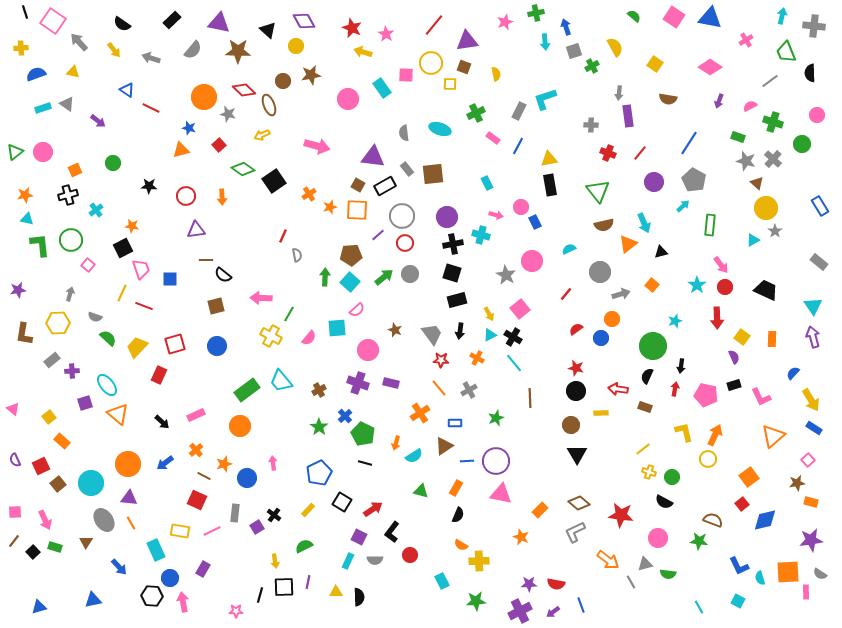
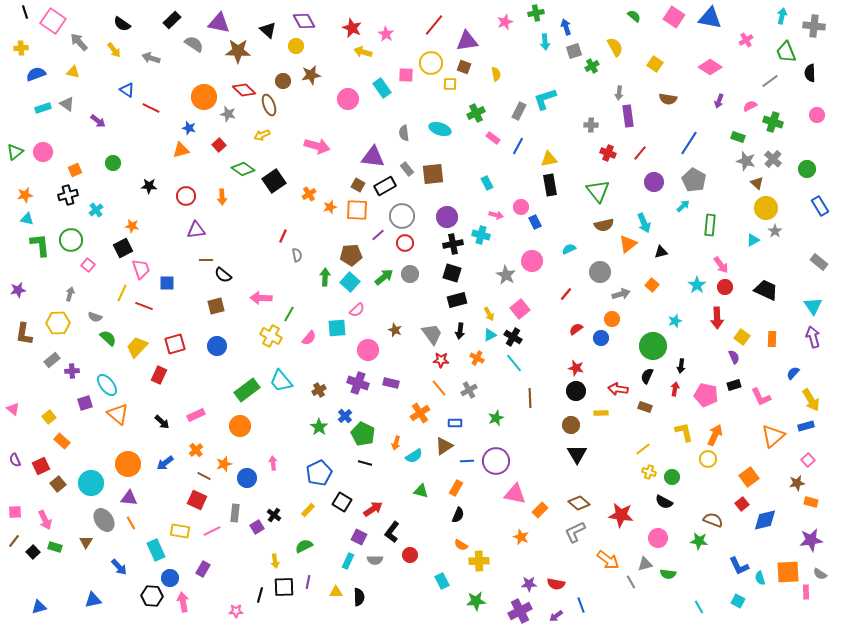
gray semicircle at (193, 50): moved 1 px right, 6 px up; rotated 96 degrees counterclockwise
green circle at (802, 144): moved 5 px right, 25 px down
blue square at (170, 279): moved 3 px left, 4 px down
blue rectangle at (814, 428): moved 8 px left, 2 px up; rotated 49 degrees counterclockwise
pink triangle at (501, 494): moved 14 px right
purple arrow at (553, 612): moved 3 px right, 4 px down
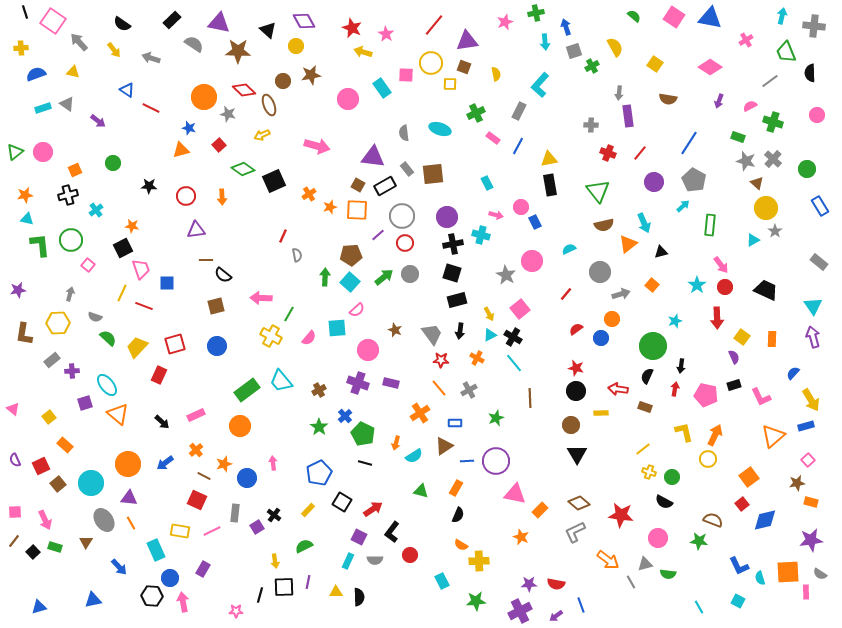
cyan L-shape at (545, 99): moved 5 px left, 14 px up; rotated 30 degrees counterclockwise
black square at (274, 181): rotated 10 degrees clockwise
orange rectangle at (62, 441): moved 3 px right, 4 px down
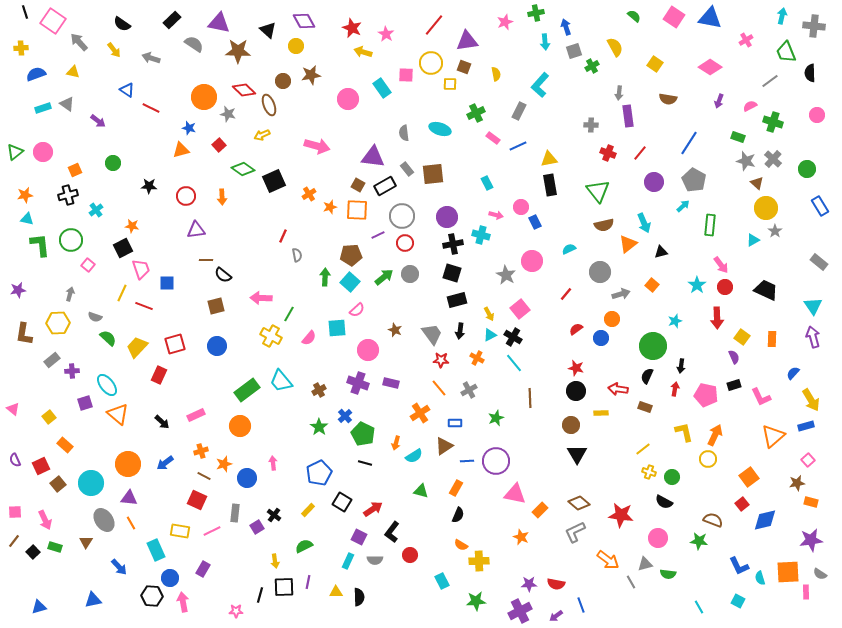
blue line at (518, 146): rotated 36 degrees clockwise
purple line at (378, 235): rotated 16 degrees clockwise
orange cross at (196, 450): moved 5 px right, 1 px down; rotated 24 degrees clockwise
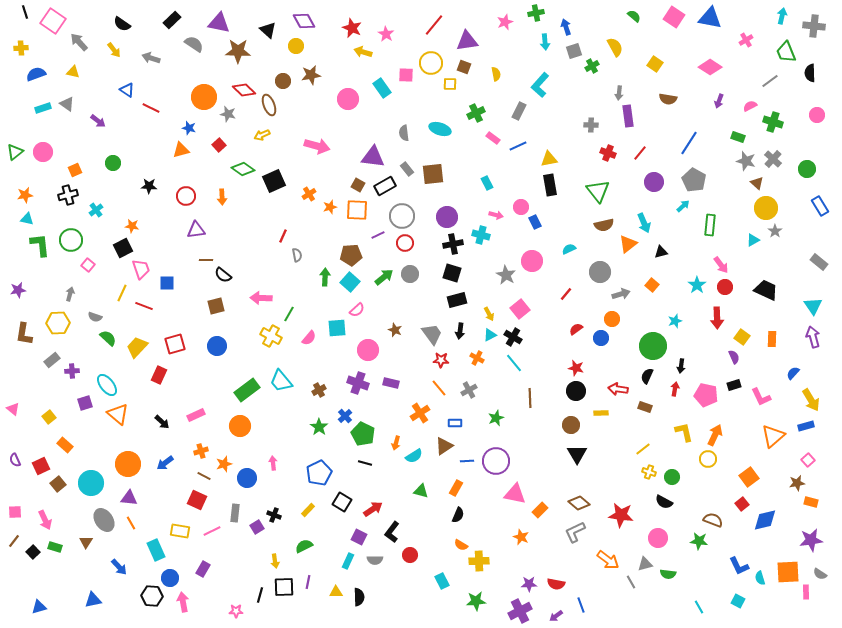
black cross at (274, 515): rotated 16 degrees counterclockwise
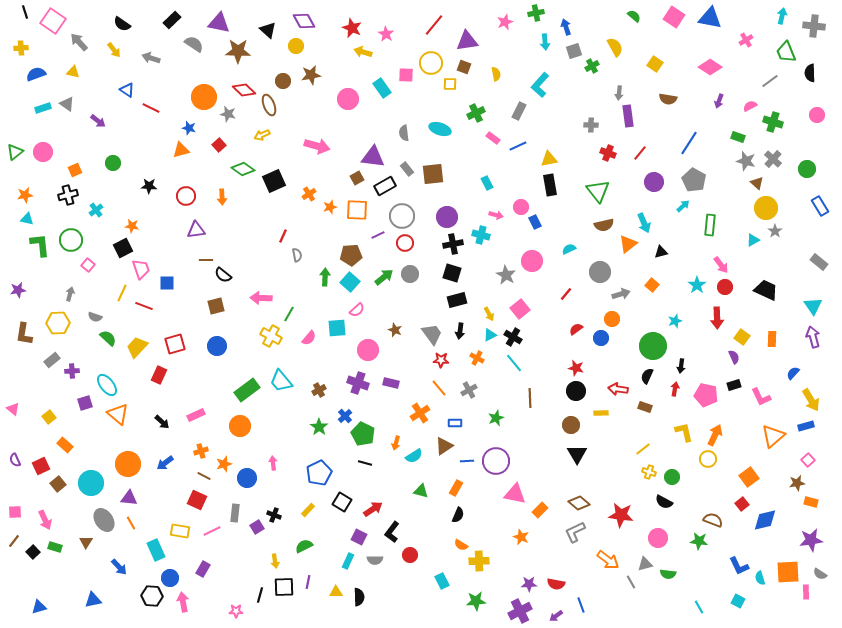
brown square at (358, 185): moved 1 px left, 7 px up; rotated 32 degrees clockwise
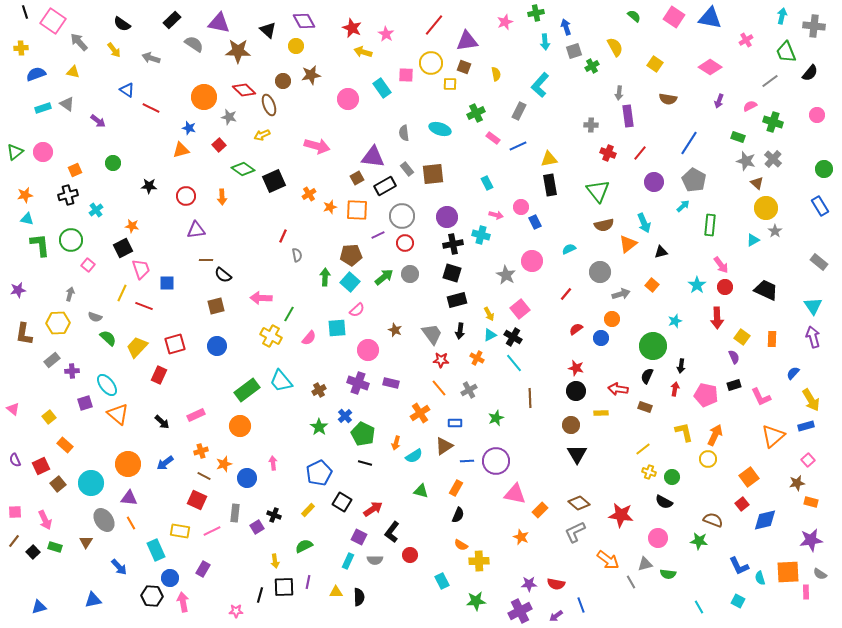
black semicircle at (810, 73): rotated 138 degrees counterclockwise
gray star at (228, 114): moved 1 px right, 3 px down
green circle at (807, 169): moved 17 px right
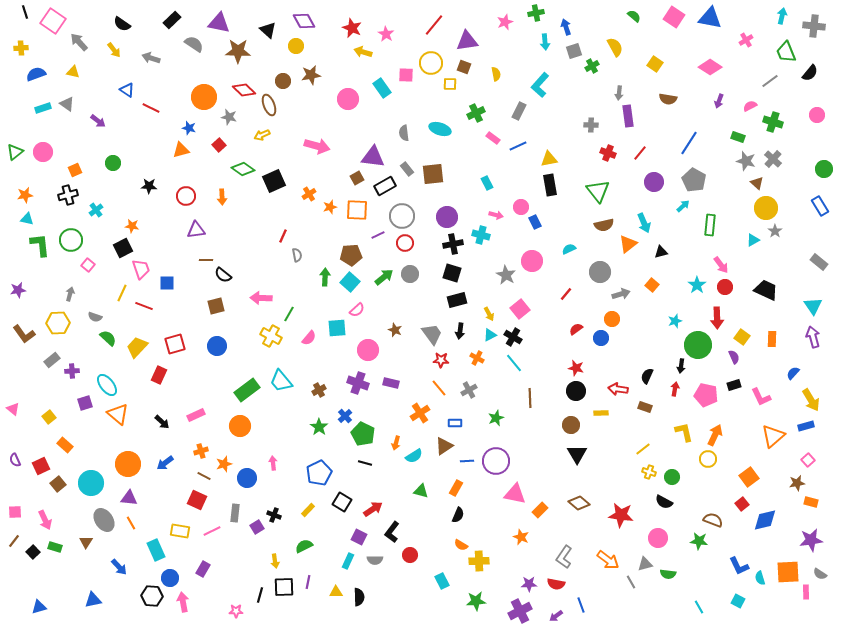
brown L-shape at (24, 334): rotated 45 degrees counterclockwise
green circle at (653, 346): moved 45 px right, 1 px up
gray L-shape at (575, 532): moved 11 px left, 25 px down; rotated 30 degrees counterclockwise
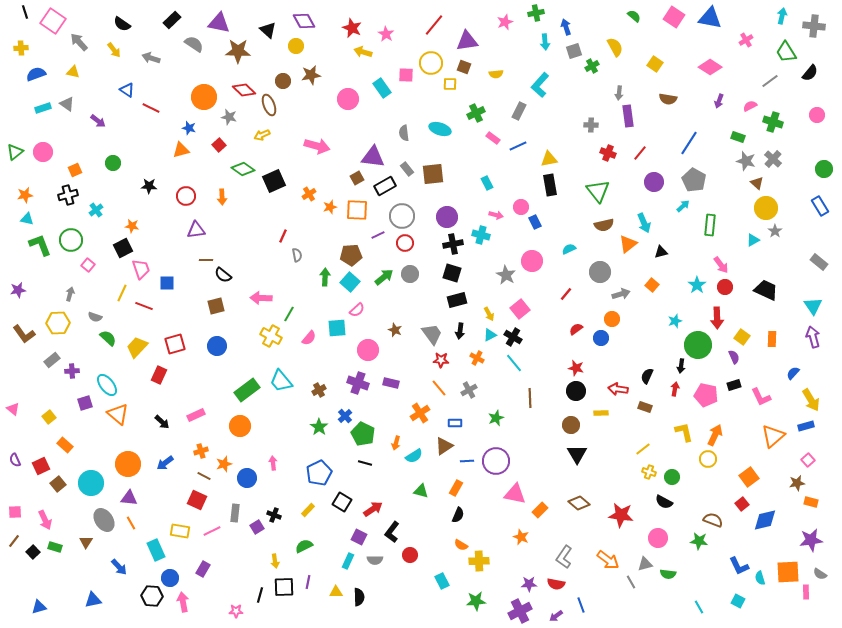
green trapezoid at (786, 52): rotated 10 degrees counterclockwise
yellow semicircle at (496, 74): rotated 96 degrees clockwise
green L-shape at (40, 245): rotated 15 degrees counterclockwise
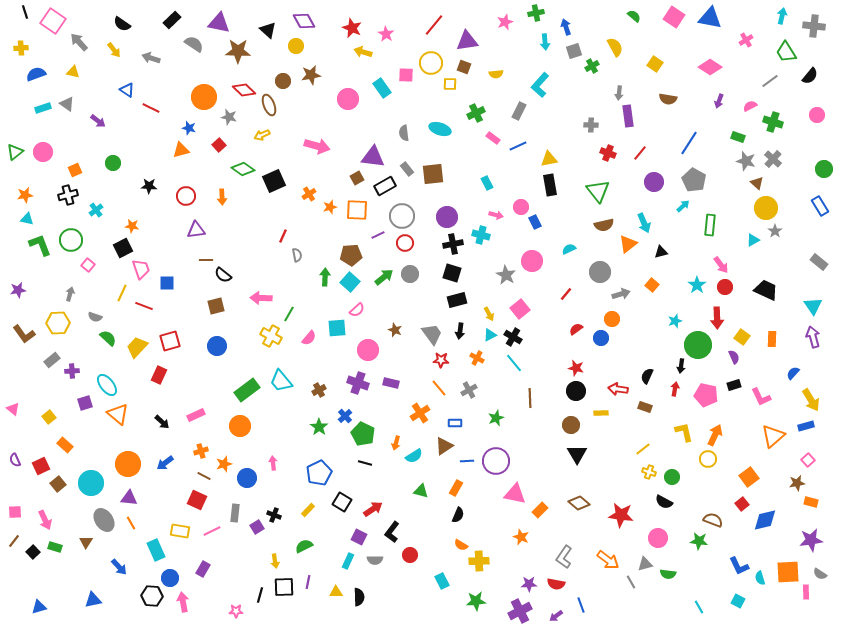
black semicircle at (810, 73): moved 3 px down
red square at (175, 344): moved 5 px left, 3 px up
